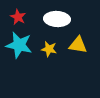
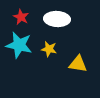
red star: moved 3 px right
yellow triangle: moved 19 px down
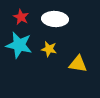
white ellipse: moved 2 px left
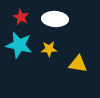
yellow star: rotated 14 degrees counterclockwise
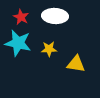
white ellipse: moved 3 px up
cyan star: moved 1 px left, 2 px up
yellow triangle: moved 2 px left
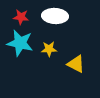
red star: rotated 21 degrees counterclockwise
cyan star: moved 2 px right
yellow triangle: rotated 18 degrees clockwise
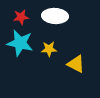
red star: rotated 14 degrees counterclockwise
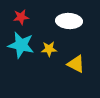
white ellipse: moved 14 px right, 5 px down
cyan star: moved 1 px right, 2 px down
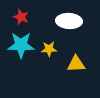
red star: rotated 28 degrees clockwise
cyan star: rotated 12 degrees counterclockwise
yellow triangle: rotated 30 degrees counterclockwise
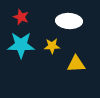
yellow star: moved 3 px right, 3 px up
